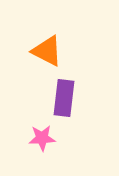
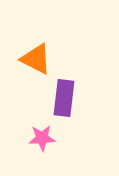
orange triangle: moved 11 px left, 8 px down
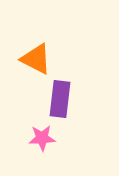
purple rectangle: moved 4 px left, 1 px down
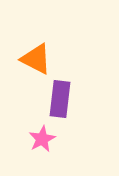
pink star: moved 1 px down; rotated 24 degrees counterclockwise
